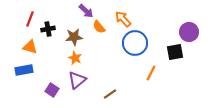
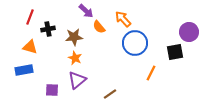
red line: moved 2 px up
purple square: rotated 32 degrees counterclockwise
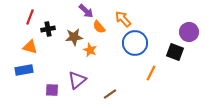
black square: rotated 30 degrees clockwise
orange star: moved 15 px right, 8 px up
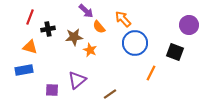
purple circle: moved 7 px up
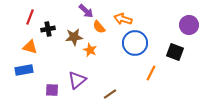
orange arrow: rotated 30 degrees counterclockwise
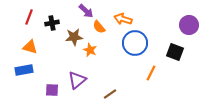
red line: moved 1 px left
black cross: moved 4 px right, 6 px up
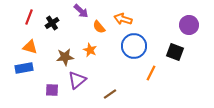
purple arrow: moved 5 px left
black cross: rotated 24 degrees counterclockwise
brown star: moved 9 px left, 20 px down
blue circle: moved 1 px left, 3 px down
blue rectangle: moved 2 px up
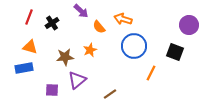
orange star: rotated 24 degrees clockwise
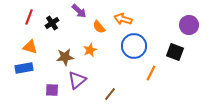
purple arrow: moved 2 px left
brown line: rotated 16 degrees counterclockwise
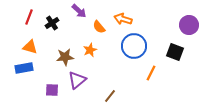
brown line: moved 2 px down
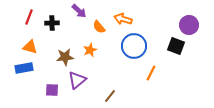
black cross: rotated 32 degrees clockwise
black square: moved 1 px right, 6 px up
